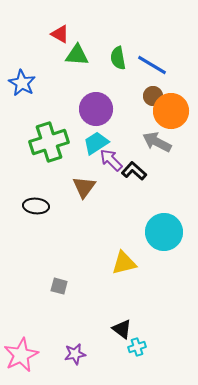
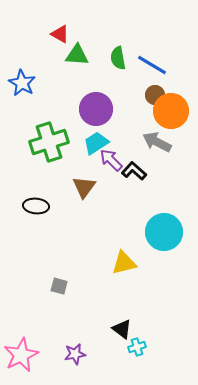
brown circle: moved 2 px right, 1 px up
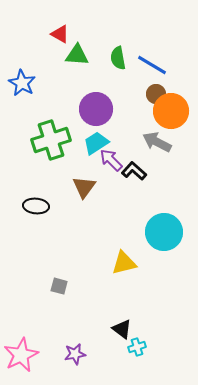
brown circle: moved 1 px right, 1 px up
green cross: moved 2 px right, 2 px up
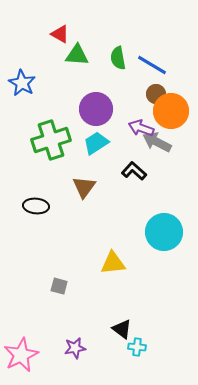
purple arrow: moved 30 px right, 32 px up; rotated 25 degrees counterclockwise
yellow triangle: moved 11 px left; rotated 8 degrees clockwise
cyan cross: rotated 24 degrees clockwise
purple star: moved 6 px up
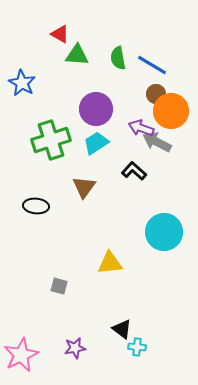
yellow triangle: moved 3 px left
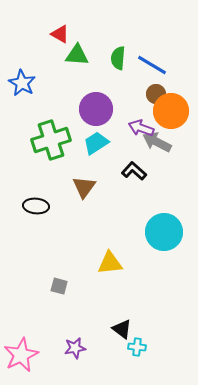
green semicircle: rotated 15 degrees clockwise
